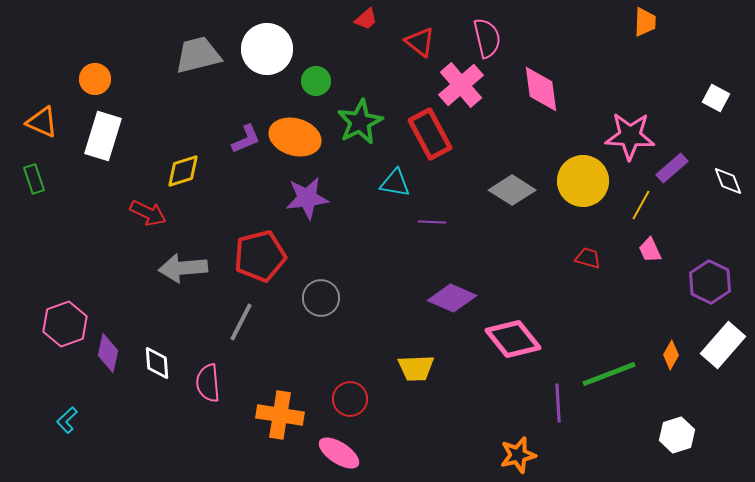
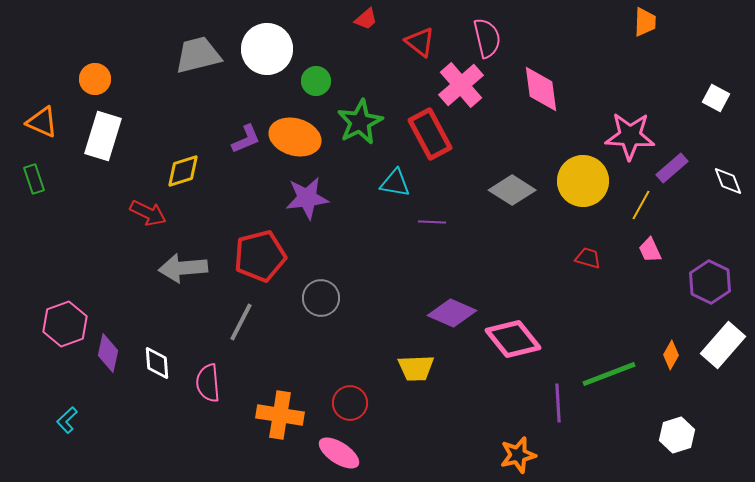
purple diamond at (452, 298): moved 15 px down
red circle at (350, 399): moved 4 px down
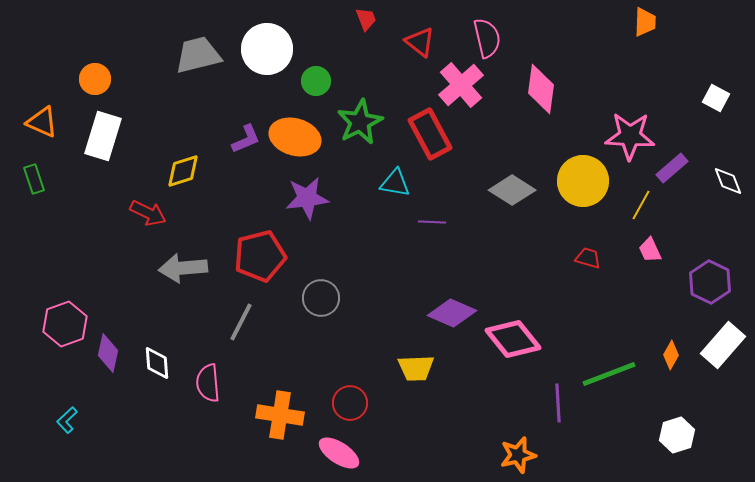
red trapezoid at (366, 19): rotated 70 degrees counterclockwise
pink diamond at (541, 89): rotated 15 degrees clockwise
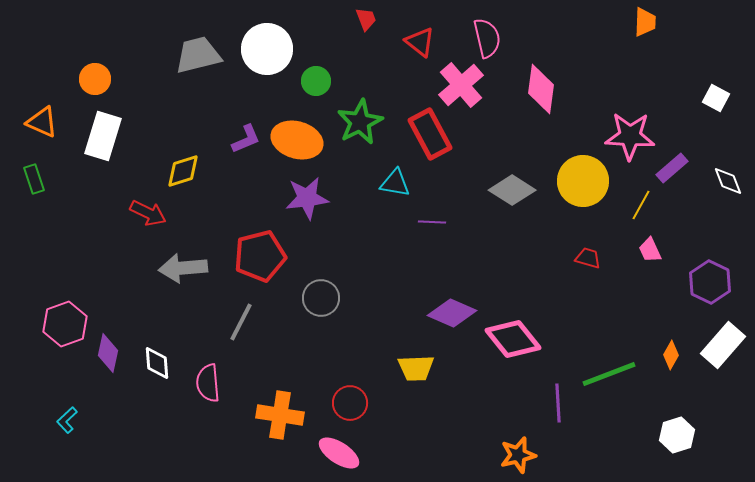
orange ellipse at (295, 137): moved 2 px right, 3 px down
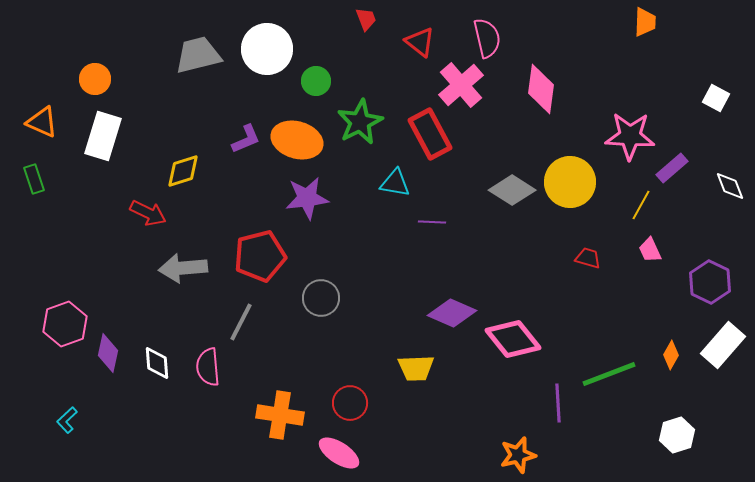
yellow circle at (583, 181): moved 13 px left, 1 px down
white diamond at (728, 181): moved 2 px right, 5 px down
pink semicircle at (208, 383): moved 16 px up
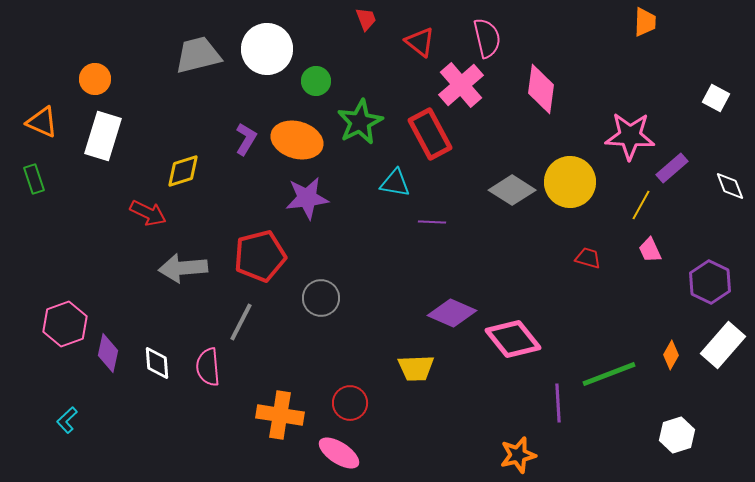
purple L-shape at (246, 139): rotated 36 degrees counterclockwise
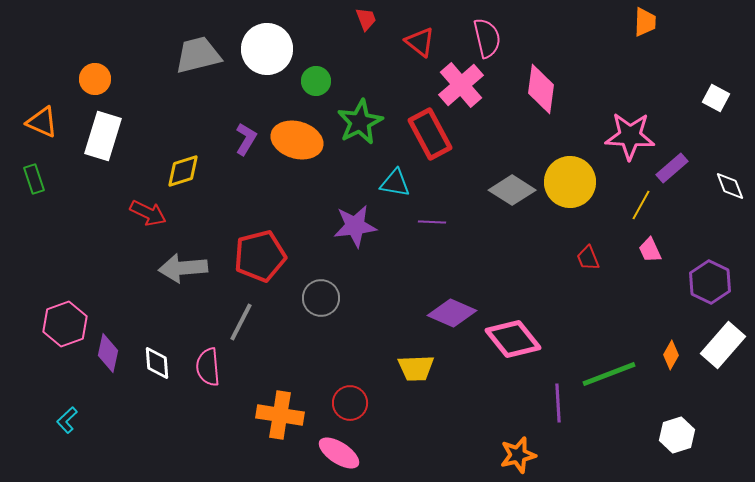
purple star at (307, 198): moved 48 px right, 28 px down
red trapezoid at (588, 258): rotated 128 degrees counterclockwise
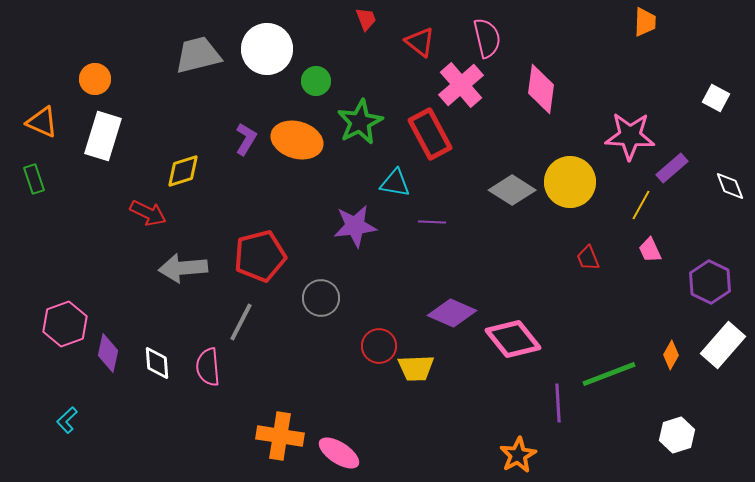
red circle at (350, 403): moved 29 px right, 57 px up
orange cross at (280, 415): moved 21 px down
orange star at (518, 455): rotated 15 degrees counterclockwise
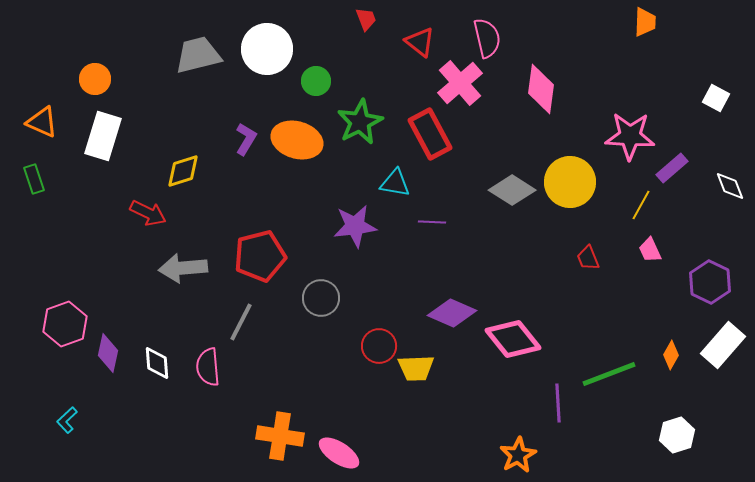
pink cross at (461, 85): moved 1 px left, 2 px up
